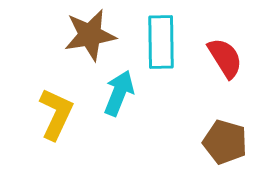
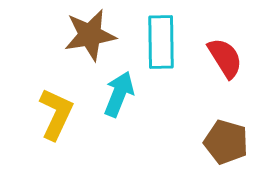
cyan arrow: moved 1 px down
brown pentagon: moved 1 px right
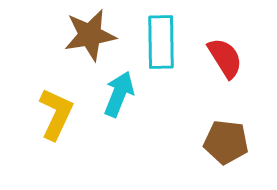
brown pentagon: rotated 9 degrees counterclockwise
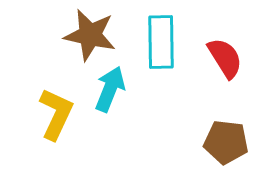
brown star: rotated 22 degrees clockwise
cyan arrow: moved 9 px left, 5 px up
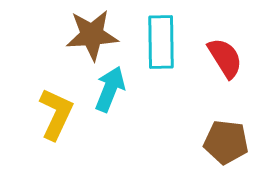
brown star: moved 2 px right; rotated 16 degrees counterclockwise
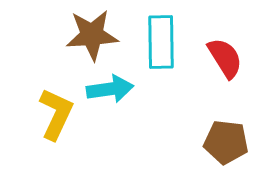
cyan arrow: rotated 60 degrees clockwise
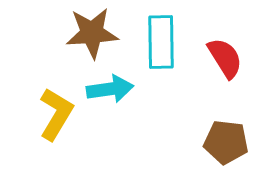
brown star: moved 2 px up
yellow L-shape: rotated 6 degrees clockwise
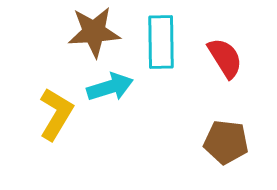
brown star: moved 2 px right, 1 px up
cyan arrow: moved 2 px up; rotated 9 degrees counterclockwise
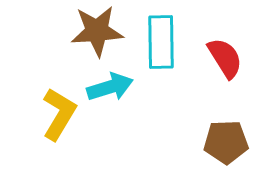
brown star: moved 3 px right, 1 px up
yellow L-shape: moved 3 px right
brown pentagon: rotated 9 degrees counterclockwise
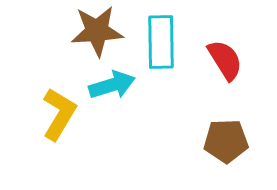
red semicircle: moved 2 px down
cyan arrow: moved 2 px right, 2 px up
brown pentagon: moved 1 px up
